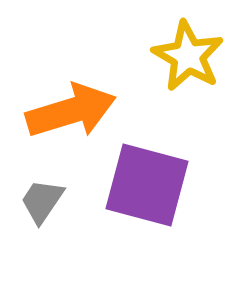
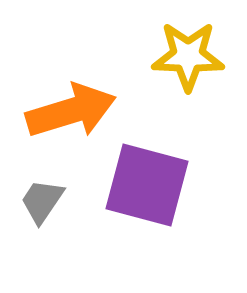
yellow star: rotated 28 degrees counterclockwise
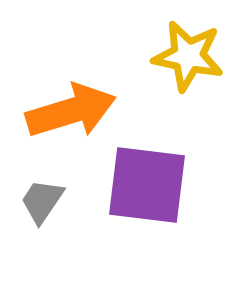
yellow star: rotated 10 degrees clockwise
purple square: rotated 8 degrees counterclockwise
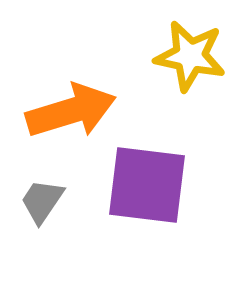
yellow star: moved 2 px right
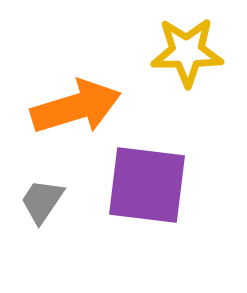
yellow star: moved 3 px left, 4 px up; rotated 12 degrees counterclockwise
orange arrow: moved 5 px right, 4 px up
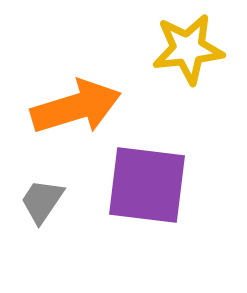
yellow star: moved 1 px right, 3 px up; rotated 6 degrees counterclockwise
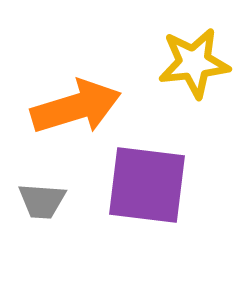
yellow star: moved 6 px right, 14 px down
gray trapezoid: rotated 120 degrees counterclockwise
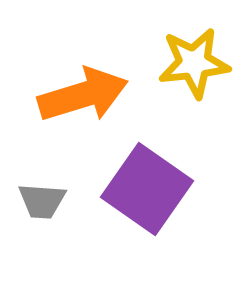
orange arrow: moved 7 px right, 12 px up
purple square: moved 4 px down; rotated 28 degrees clockwise
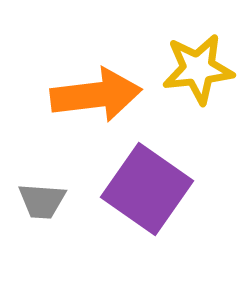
yellow star: moved 4 px right, 6 px down
orange arrow: moved 13 px right; rotated 10 degrees clockwise
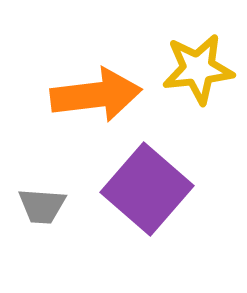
purple square: rotated 6 degrees clockwise
gray trapezoid: moved 5 px down
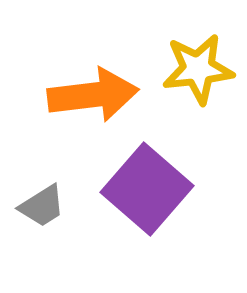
orange arrow: moved 3 px left
gray trapezoid: rotated 36 degrees counterclockwise
